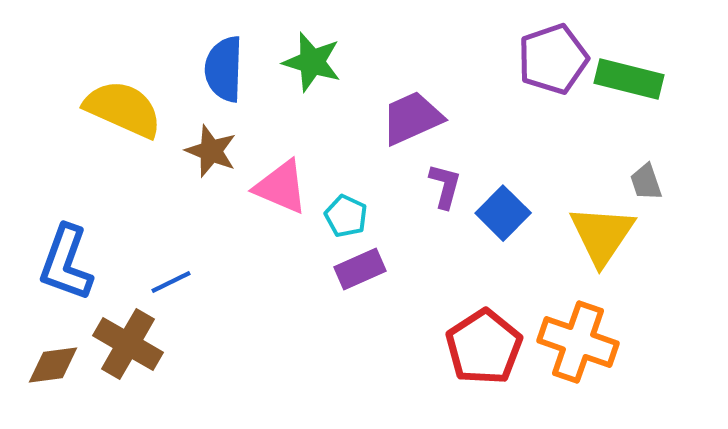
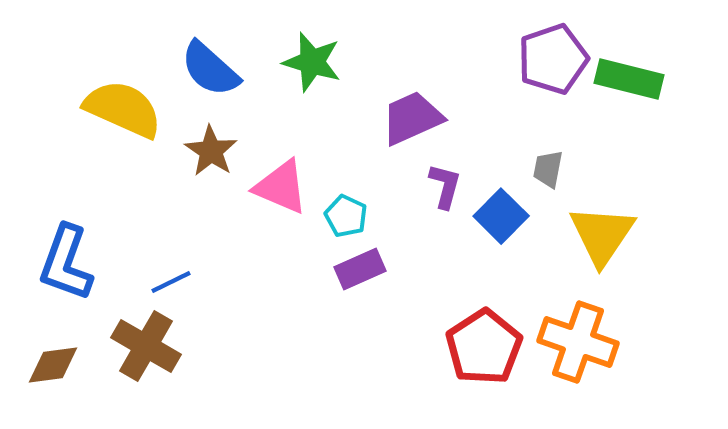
blue semicircle: moved 14 px left; rotated 50 degrees counterclockwise
brown star: rotated 12 degrees clockwise
gray trapezoid: moved 98 px left, 13 px up; rotated 30 degrees clockwise
blue square: moved 2 px left, 3 px down
brown cross: moved 18 px right, 2 px down
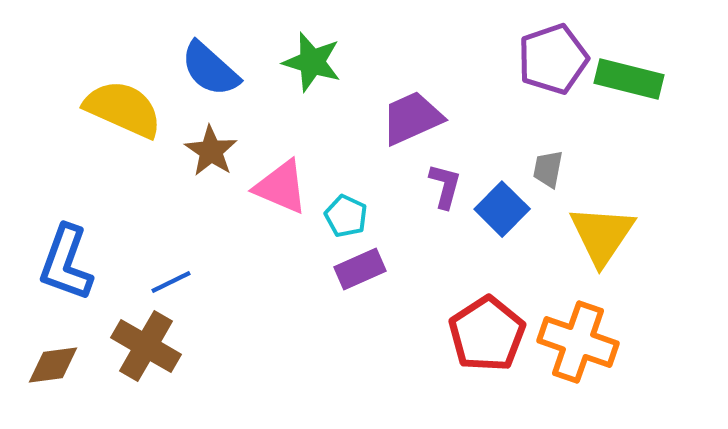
blue square: moved 1 px right, 7 px up
red pentagon: moved 3 px right, 13 px up
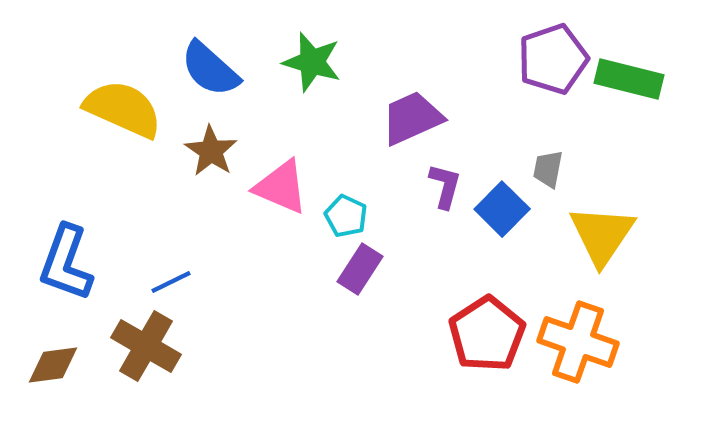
purple rectangle: rotated 33 degrees counterclockwise
